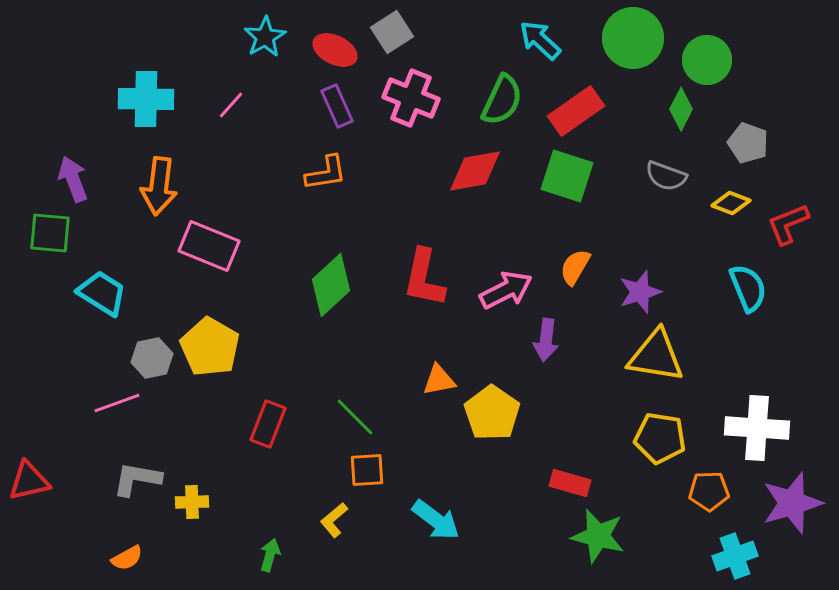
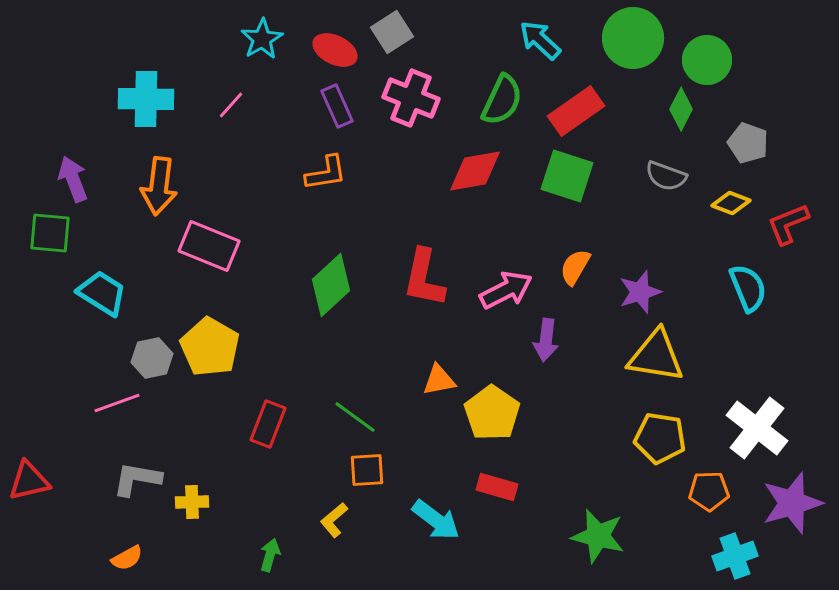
cyan star at (265, 37): moved 3 px left, 2 px down
green line at (355, 417): rotated 9 degrees counterclockwise
white cross at (757, 428): rotated 34 degrees clockwise
red rectangle at (570, 483): moved 73 px left, 4 px down
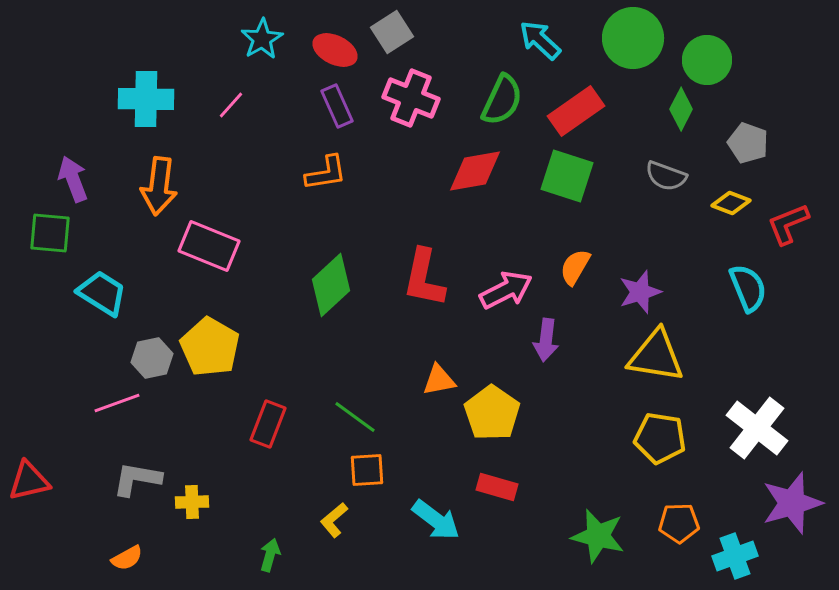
orange pentagon at (709, 491): moved 30 px left, 32 px down
